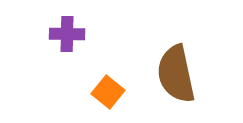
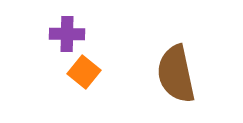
orange square: moved 24 px left, 20 px up
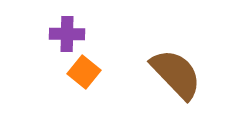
brown semicircle: rotated 148 degrees clockwise
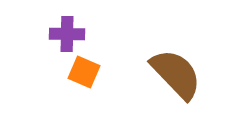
orange square: rotated 16 degrees counterclockwise
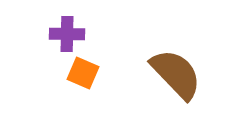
orange square: moved 1 px left, 1 px down
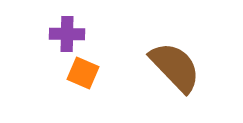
brown semicircle: moved 1 px left, 7 px up
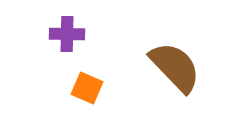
orange square: moved 4 px right, 15 px down
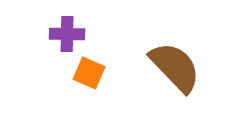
orange square: moved 2 px right, 15 px up
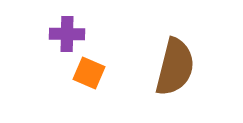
brown semicircle: rotated 58 degrees clockwise
